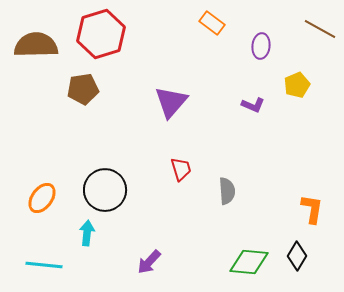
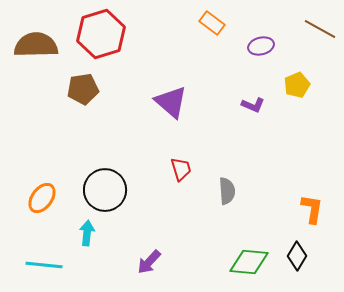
purple ellipse: rotated 70 degrees clockwise
purple triangle: rotated 30 degrees counterclockwise
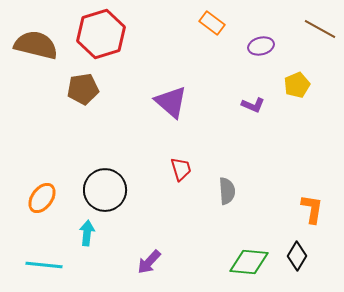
brown semicircle: rotated 15 degrees clockwise
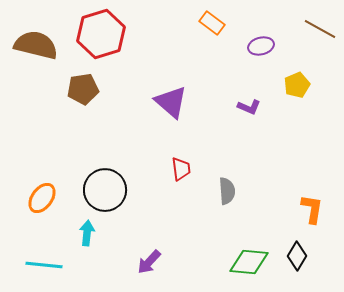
purple L-shape: moved 4 px left, 2 px down
red trapezoid: rotated 10 degrees clockwise
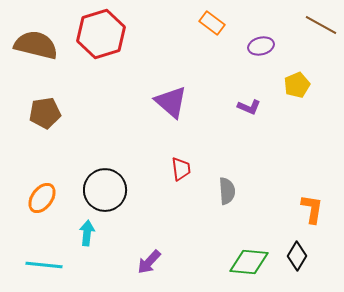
brown line: moved 1 px right, 4 px up
brown pentagon: moved 38 px left, 24 px down
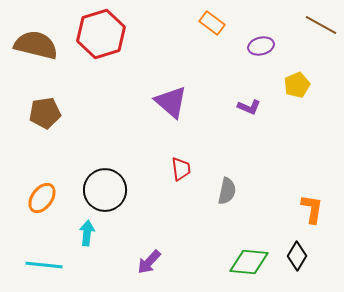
gray semicircle: rotated 16 degrees clockwise
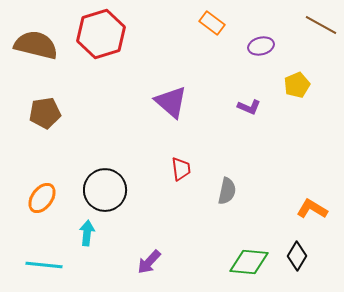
orange L-shape: rotated 68 degrees counterclockwise
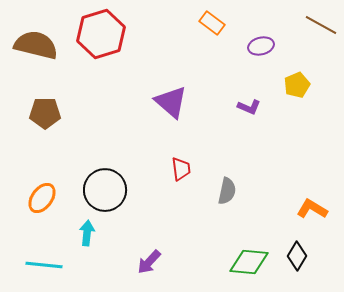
brown pentagon: rotated 8 degrees clockwise
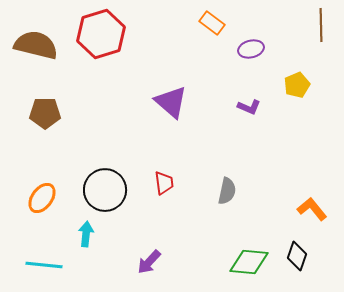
brown line: rotated 60 degrees clockwise
purple ellipse: moved 10 px left, 3 px down
red trapezoid: moved 17 px left, 14 px down
orange L-shape: rotated 20 degrees clockwise
cyan arrow: moved 1 px left, 1 px down
black diamond: rotated 12 degrees counterclockwise
